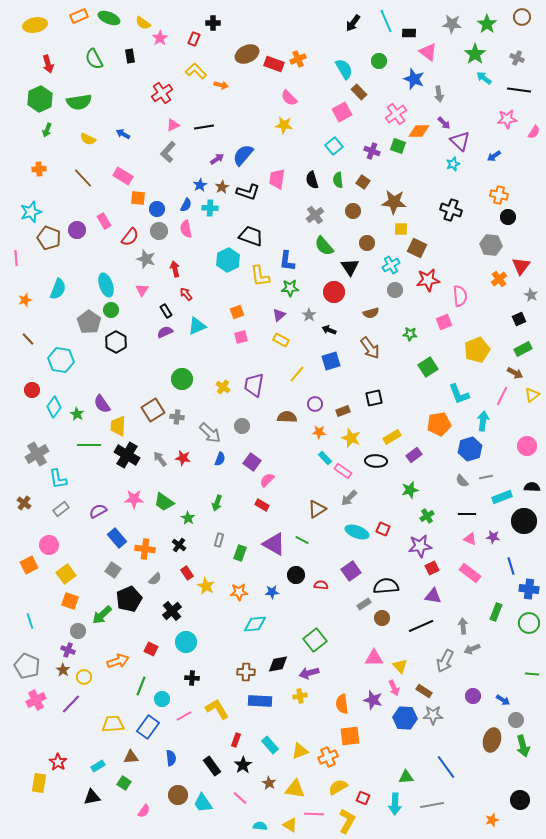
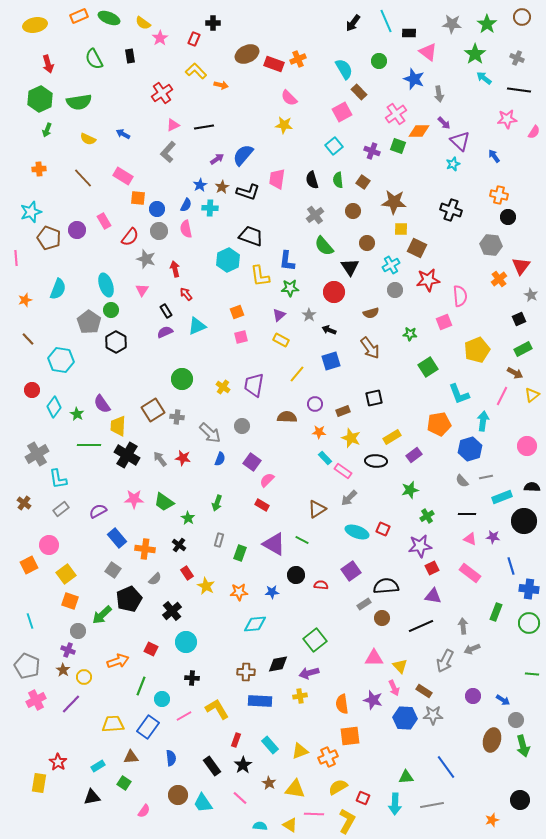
blue arrow at (494, 156): rotated 88 degrees clockwise
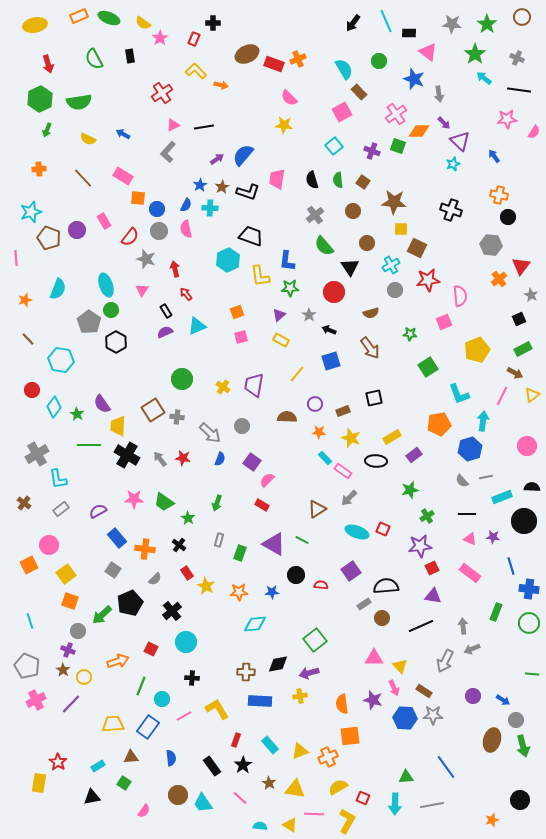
black pentagon at (129, 599): moved 1 px right, 4 px down
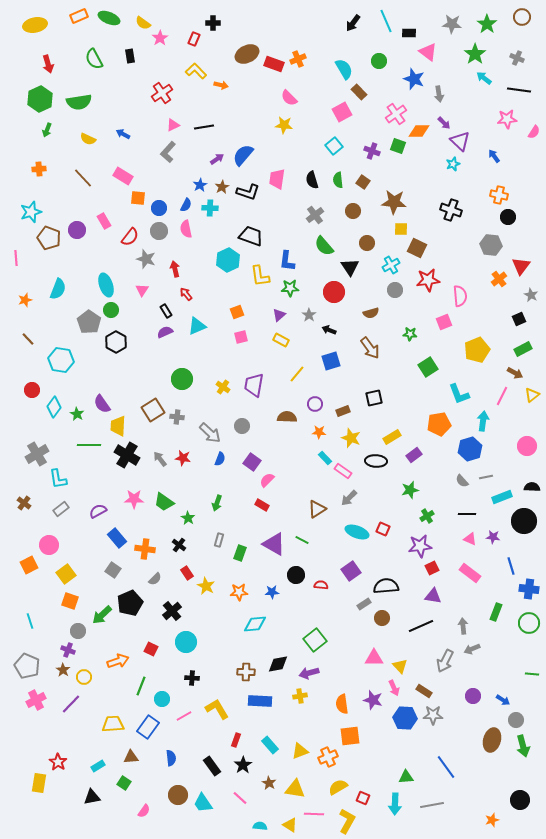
blue circle at (157, 209): moved 2 px right, 1 px up
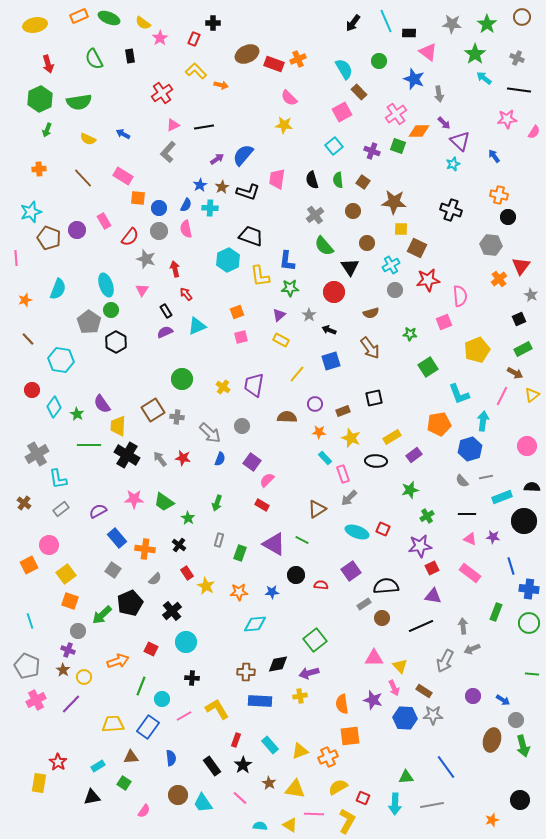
pink rectangle at (343, 471): moved 3 px down; rotated 36 degrees clockwise
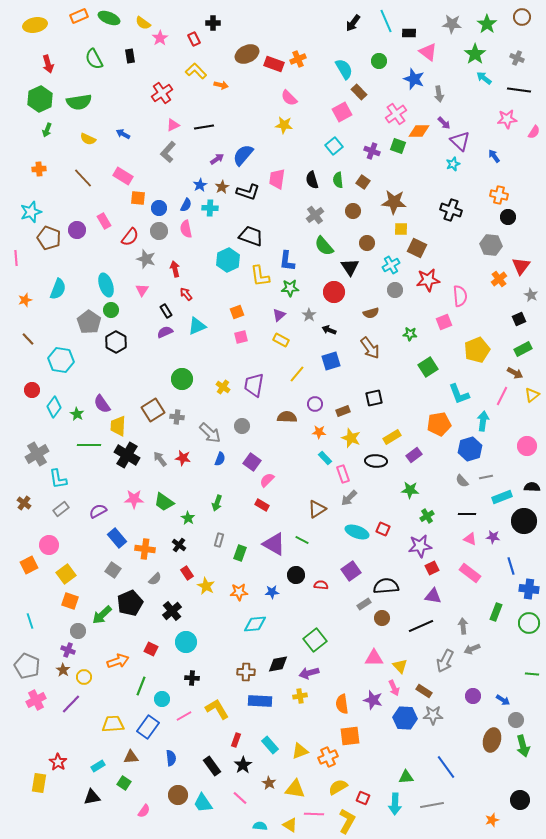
red rectangle at (194, 39): rotated 48 degrees counterclockwise
green star at (410, 490): rotated 18 degrees clockwise
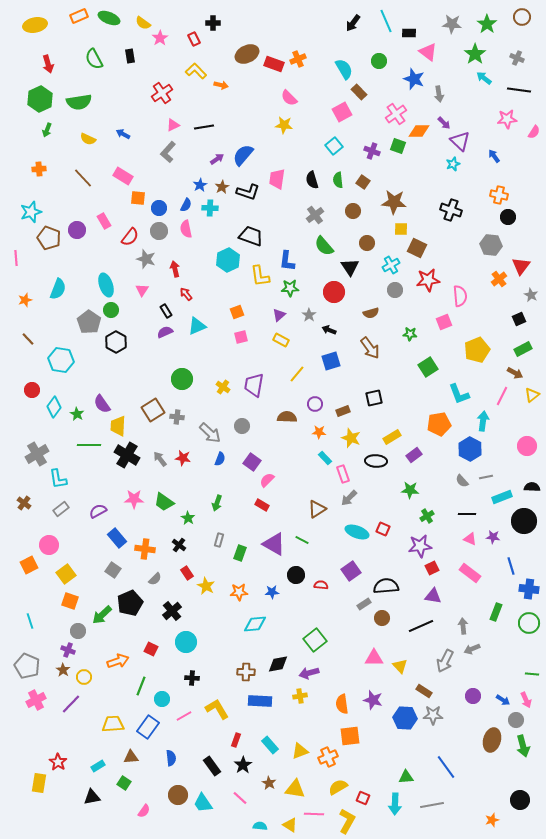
blue hexagon at (470, 449): rotated 15 degrees counterclockwise
pink arrow at (394, 688): moved 132 px right, 12 px down
